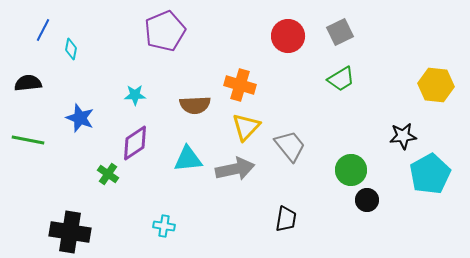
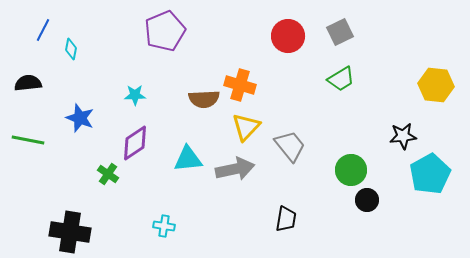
brown semicircle: moved 9 px right, 6 px up
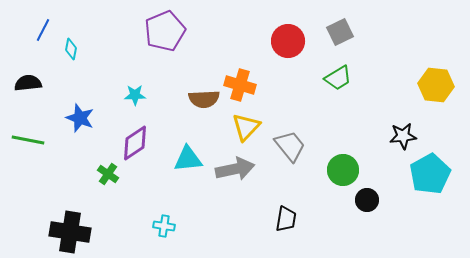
red circle: moved 5 px down
green trapezoid: moved 3 px left, 1 px up
green circle: moved 8 px left
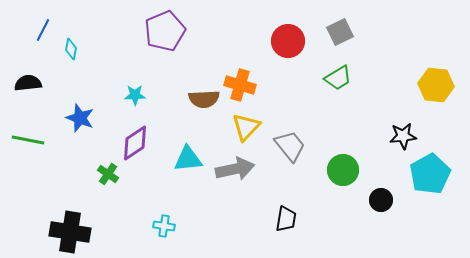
black circle: moved 14 px right
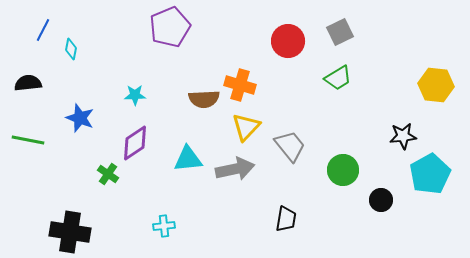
purple pentagon: moved 5 px right, 4 px up
cyan cross: rotated 15 degrees counterclockwise
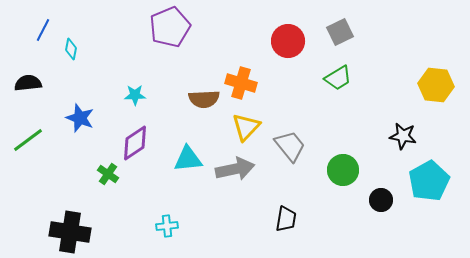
orange cross: moved 1 px right, 2 px up
black star: rotated 16 degrees clockwise
green line: rotated 48 degrees counterclockwise
cyan pentagon: moved 1 px left, 7 px down
cyan cross: moved 3 px right
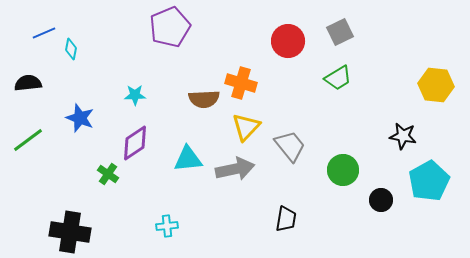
blue line: moved 1 px right, 3 px down; rotated 40 degrees clockwise
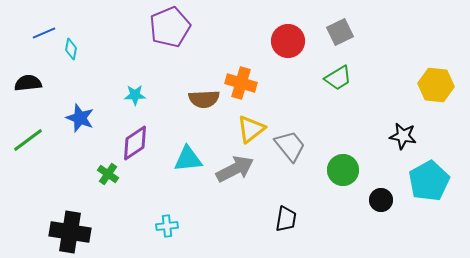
yellow triangle: moved 5 px right, 2 px down; rotated 8 degrees clockwise
gray arrow: rotated 15 degrees counterclockwise
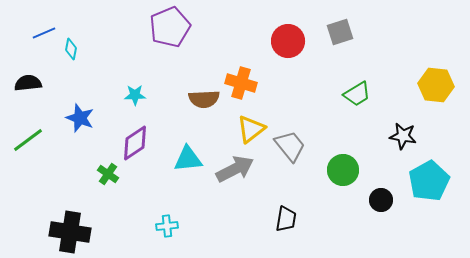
gray square: rotated 8 degrees clockwise
green trapezoid: moved 19 px right, 16 px down
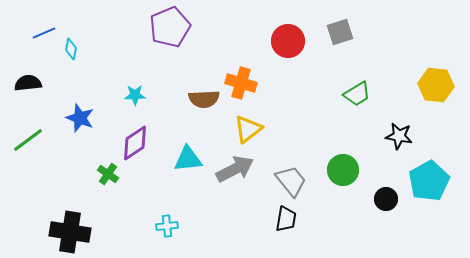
yellow triangle: moved 3 px left
black star: moved 4 px left
gray trapezoid: moved 1 px right, 35 px down
black circle: moved 5 px right, 1 px up
